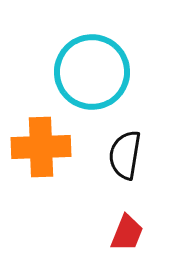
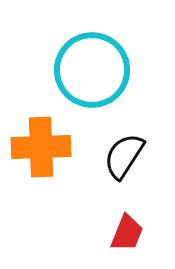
cyan circle: moved 2 px up
black semicircle: moved 1 px left, 1 px down; rotated 24 degrees clockwise
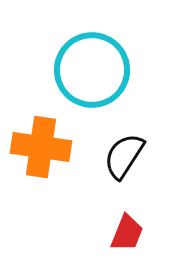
orange cross: rotated 10 degrees clockwise
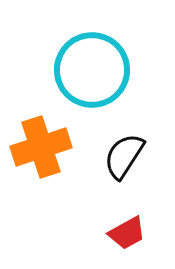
orange cross: rotated 26 degrees counterclockwise
red trapezoid: rotated 39 degrees clockwise
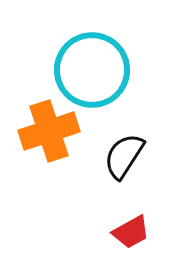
orange cross: moved 8 px right, 16 px up
red trapezoid: moved 4 px right, 1 px up
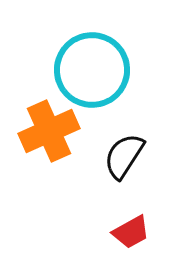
orange cross: rotated 6 degrees counterclockwise
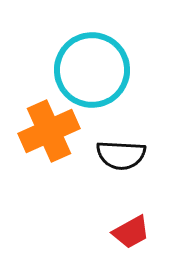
black semicircle: moved 3 px left, 1 px up; rotated 120 degrees counterclockwise
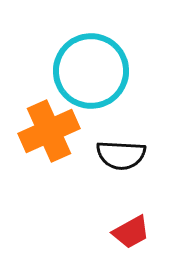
cyan circle: moved 1 px left, 1 px down
